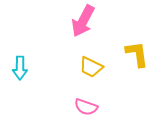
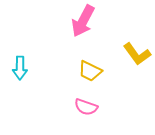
yellow L-shape: rotated 152 degrees clockwise
yellow trapezoid: moved 1 px left, 4 px down
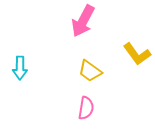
yellow trapezoid: rotated 10 degrees clockwise
pink semicircle: moved 1 px down; rotated 100 degrees counterclockwise
